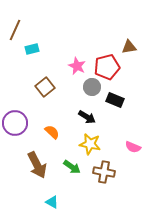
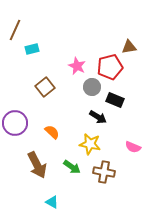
red pentagon: moved 3 px right
black arrow: moved 11 px right
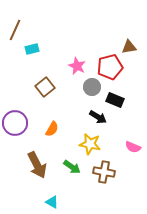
orange semicircle: moved 3 px up; rotated 77 degrees clockwise
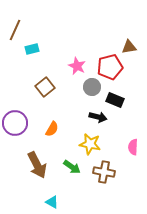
black arrow: rotated 18 degrees counterclockwise
pink semicircle: rotated 70 degrees clockwise
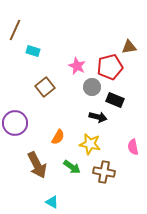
cyan rectangle: moved 1 px right, 2 px down; rotated 32 degrees clockwise
orange semicircle: moved 6 px right, 8 px down
pink semicircle: rotated 14 degrees counterclockwise
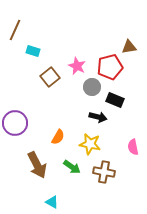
brown square: moved 5 px right, 10 px up
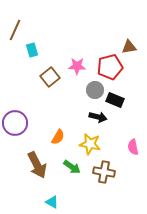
cyan rectangle: moved 1 px left, 1 px up; rotated 56 degrees clockwise
pink star: rotated 24 degrees counterclockwise
gray circle: moved 3 px right, 3 px down
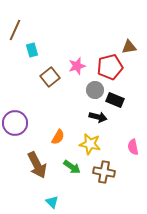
pink star: rotated 18 degrees counterclockwise
cyan triangle: rotated 16 degrees clockwise
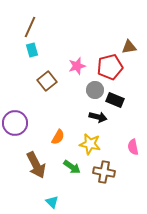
brown line: moved 15 px right, 3 px up
brown square: moved 3 px left, 4 px down
brown arrow: moved 1 px left
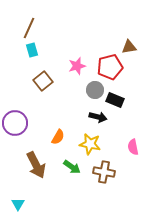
brown line: moved 1 px left, 1 px down
brown square: moved 4 px left
cyan triangle: moved 34 px left, 2 px down; rotated 16 degrees clockwise
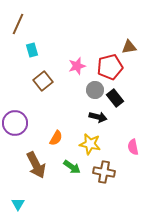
brown line: moved 11 px left, 4 px up
black rectangle: moved 2 px up; rotated 30 degrees clockwise
orange semicircle: moved 2 px left, 1 px down
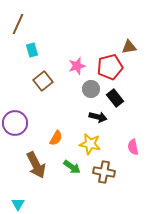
gray circle: moved 4 px left, 1 px up
